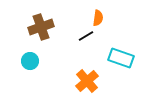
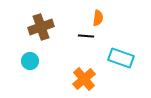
black line: rotated 35 degrees clockwise
orange cross: moved 3 px left, 2 px up
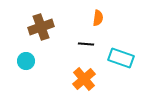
black line: moved 8 px down
cyan circle: moved 4 px left
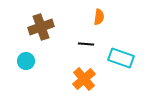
orange semicircle: moved 1 px right, 1 px up
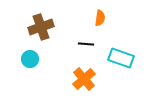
orange semicircle: moved 1 px right, 1 px down
cyan circle: moved 4 px right, 2 px up
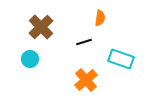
brown cross: rotated 25 degrees counterclockwise
black line: moved 2 px left, 2 px up; rotated 21 degrees counterclockwise
cyan rectangle: moved 1 px down
orange cross: moved 2 px right, 1 px down
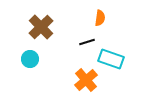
black line: moved 3 px right
cyan rectangle: moved 10 px left
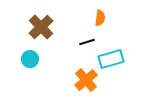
cyan rectangle: rotated 35 degrees counterclockwise
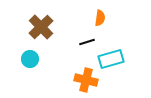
orange cross: rotated 35 degrees counterclockwise
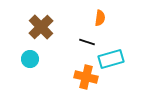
black line: rotated 35 degrees clockwise
orange cross: moved 3 px up
